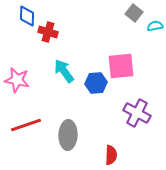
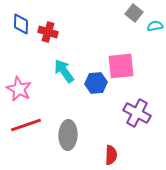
blue diamond: moved 6 px left, 8 px down
pink star: moved 2 px right, 9 px down; rotated 15 degrees clockwise
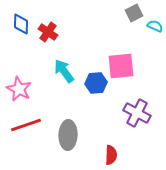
gray square: rotated 24 degrees clockwise
cyan semicircle: rotated 35 degrees clockwise
red cross: rotated 18 degrees clockwise
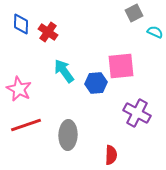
cyan semicircle: moved 6 px down
